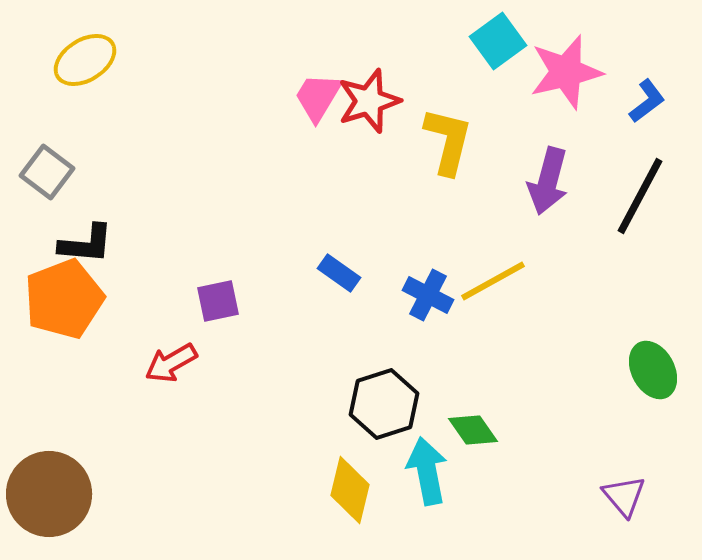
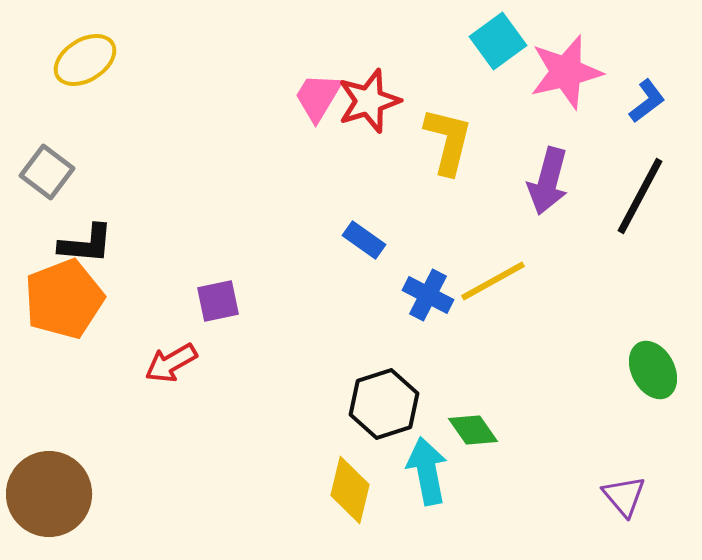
blue rectangle: moved 25 px right, 33 px up
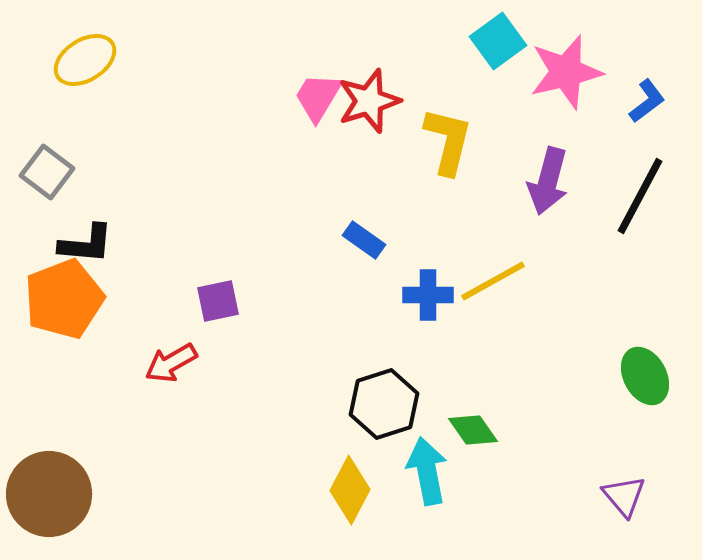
blue cross: rotated 27 degrees counterclockwise
green ellipse: moved 8 px left, 6 px down
yellow diamond: rotated 14 degrees clockwise
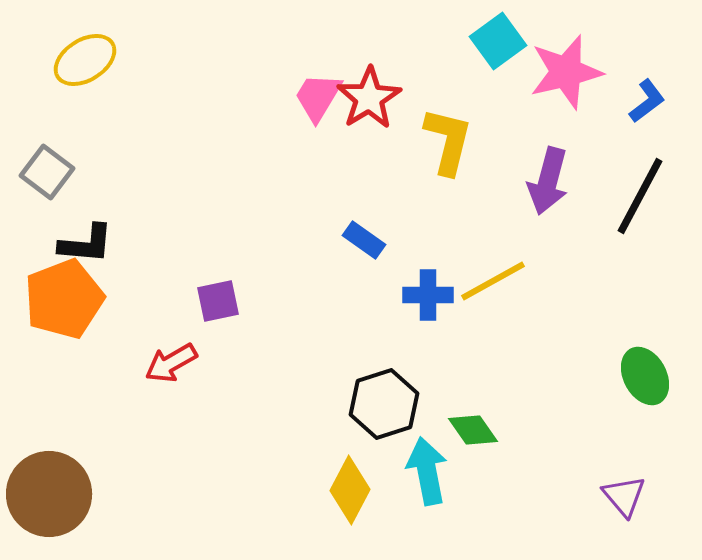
red star: moved 3 px up; rotated 14 degrees counterclockwise
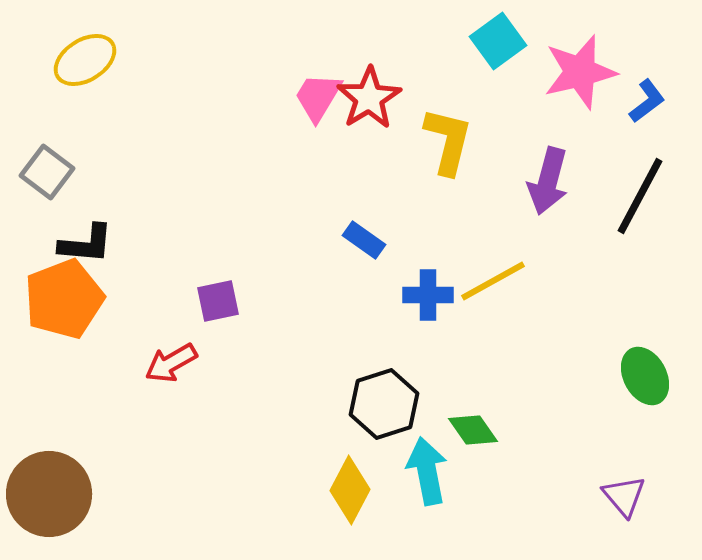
pink star: moved 14 px right
